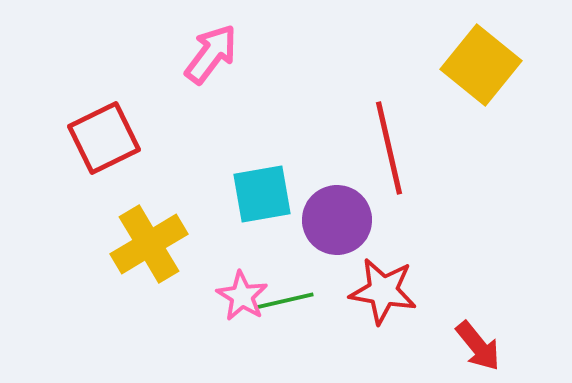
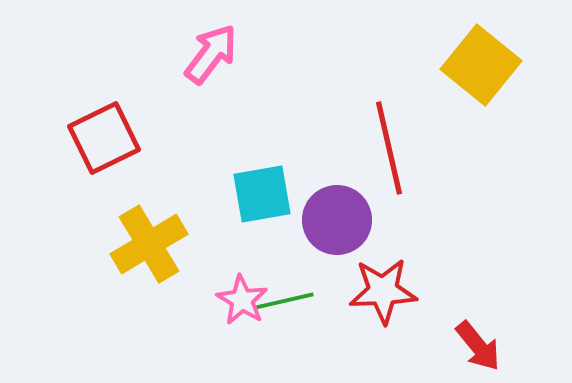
red star: rotated 12 degrees counterclockwise
pink star: moved 4 px down
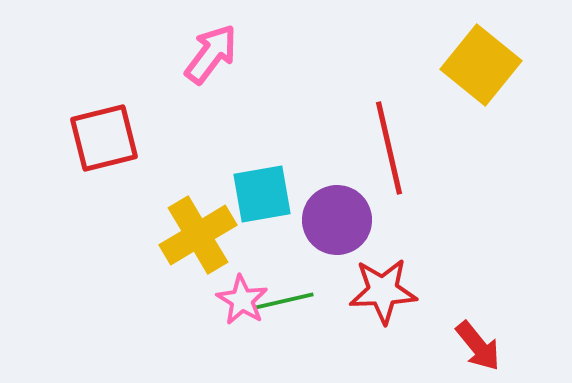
red square: rotated 12 degrees clockwise
yellow cross: moved 49 px right, 9 px up
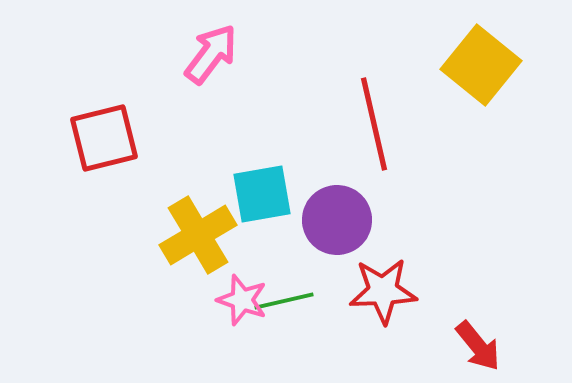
red line: moved 15 px left, 24 px up
pink star: rotated 12 degrees counterclockwise
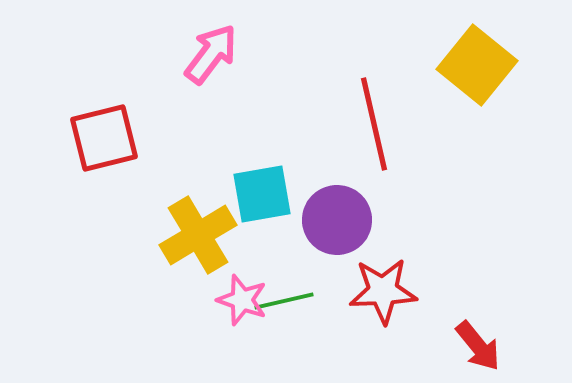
yellow square: moved 4 px left
